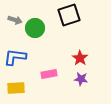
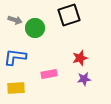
red star: rotated 21 degrees clockwise
purple star: moved 3 px right; rotated 16 degrees counterclockwise
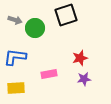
black square: moved 3 px left
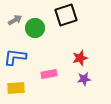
gray arrow: rotated 48 degrees counterclockwise
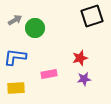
black square: moved 26 px right, 1 px down
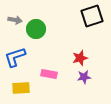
gray arrow: rotated 40 degrees clockwise
green circle: moved 1 px right, 1 px down
blue L-shape: rotated 25 degrees counterclockwise
pink rectangle: rotated 21 degrees clockwise
purple star: moved 2 px up
yellow rectangle: moved 5 px right
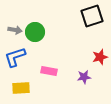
gray arrow: moved 10 px down
green circle: moved 1 px left, 3 px down
red star: moved 20 px right, 1 px up
pink rectangle: moved 3 px up
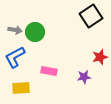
black square: moved 1 px left; rotated 15 degrees counterclockwise
blue L-shape: rotated 10 degrees counterclockwise
